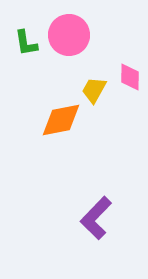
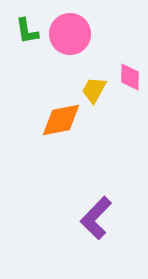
pink circle: moved 1 px right, 1 px up
green L-shape: moved 1 px right, 12 px up
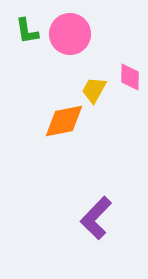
orange diamond: moved 3 px right, 1 px down
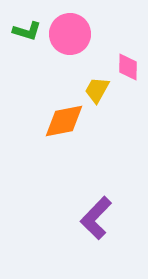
green L-shape: rotated 64 degrees counterclockwise
pink diamond: moved 2 px left, 10 px up
yellow trapezoid: moved 3 px right
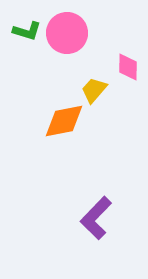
pink circle: moved 3 px left, 1 px up
yellow trapezoid: moved 3 px left; rotated 12 degrees clockwise
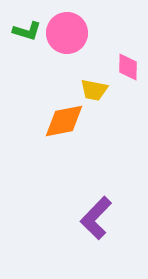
yellow trapezoid: rotated 120 degrees counterclockwise
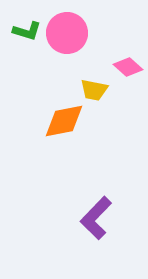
pink diamond: rotated 48 degrees counterclockwise
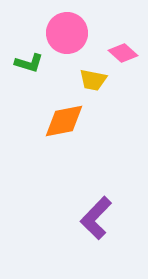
green L-shape: moved 2 px right, 32 px down
pink diamond: moved 5 px left, 14 px up
yellow trapezoid: moved 1 px left, 10 px up
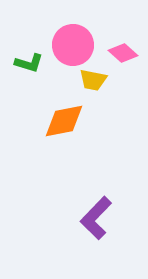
pink circle: moved 6 px right, 12 px down
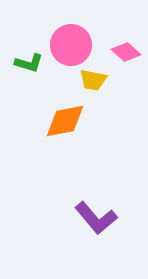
pink circle: moved 2 px left
pink diamond: moved 3 px right, 1 px up
orange diamond: moved 1 px right
purple L-shape: rotated 84 degrees counterclockwise
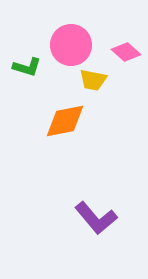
green L-shape: moved 2 px left, 4 px down
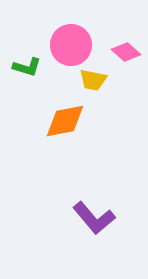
purple L-shape: moved 2 px left
